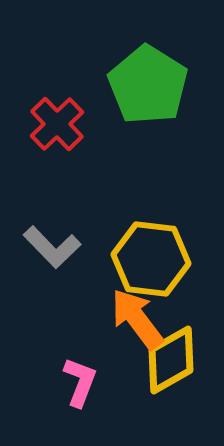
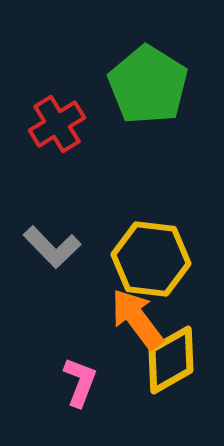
red cross: rotated 12 degrees clockwise
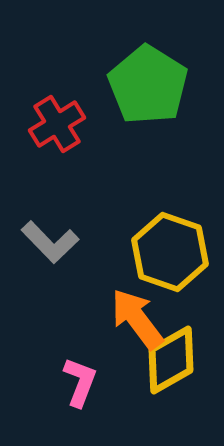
gray L-shape: moved 2 px left, 5 px up
yellow hexagon: moved 19 px right, 7 px up; rotated 12 degrees clockwise
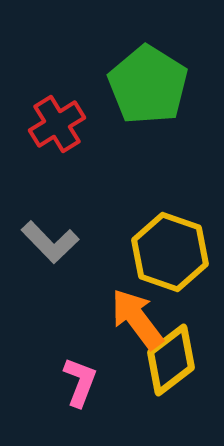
yellow diamond: rotated 8 degrees counterclockwise
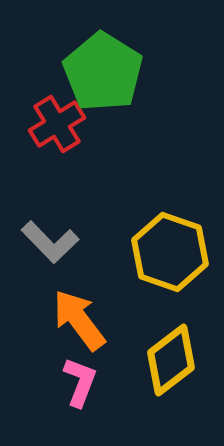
green pentagon: moved 45 px left, 13 px up
orange arrow: moved 58 px left, 1 px down
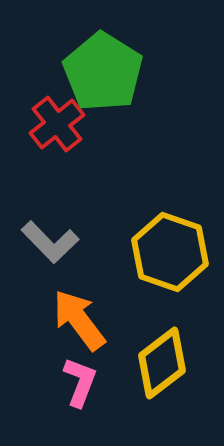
red cross: rotated 6 degrees counterclockwise
yellow diamond: moved 9 px left, 3 px down
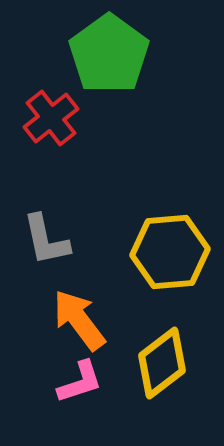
green pentagon: moved 6 px right, 18 px up; rotated 4 degrees clockwise
red cross: moved 6 px left, 6 px up
gray L-shape: moved 4 px left, 2 px up; rotated 32 degrees clockwise
yellow hexagon: rotated 24 degrees counterclockwise
pink L-shape: rotated 51 degrees clockwise
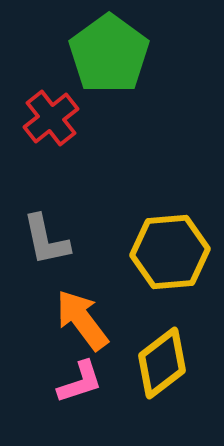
orange arrow: moved 3 px right
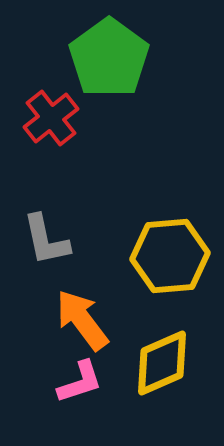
green pentagon: moved 4 px down
yellow hexagon: moved 4 px down
yellow diamond: rotated 14 degrees clockwise
